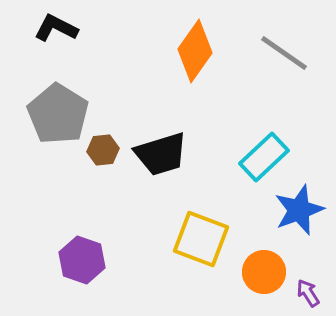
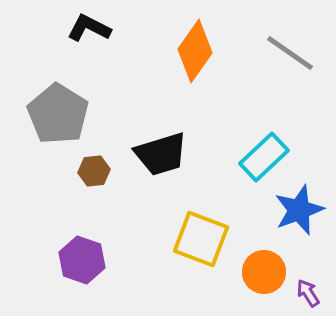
black L-shape: moved 33 px right
gray line: moved 6 px right
brown hexagon: moved 9 px left, 21 px down
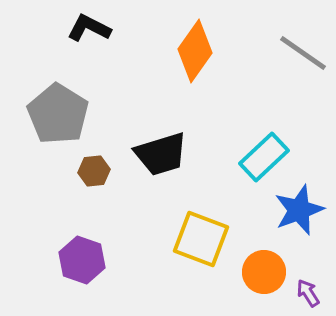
gray line: moved 13 px right
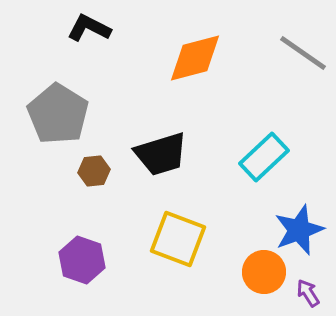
orange diamond: moved 7 px down; rotated 40 degrees clockwise
blue star: moved 20 px down
yellow square: moved 23 px left
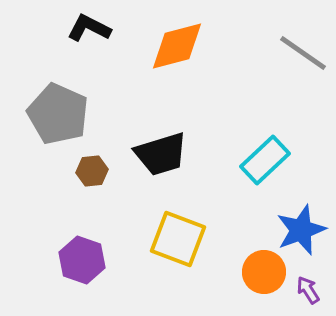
orange diamond: moved 18 px left, 12 px up
gray pentagon: rotated 8 degrees counterclockwise
cyan rectangle: moved 1 px right, 3 px down
brown hexagon: moved 2 px left
blue star: moved 2 px right
purple arrow: moved 3 px up
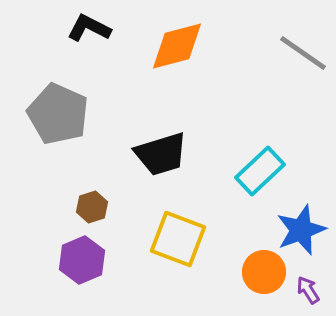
cyan rectangle: moved 5 px left, 11 px down
brown hexagon: moved 36 px down; rotated 12 degrees counterclockwise
purple hexagon: rotated 18 degrees clockwise
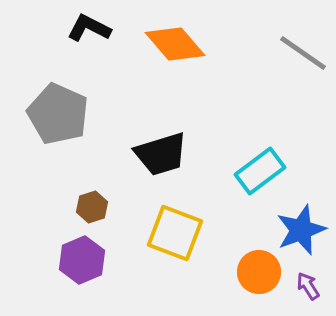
orange diamond: moved 2 px left, 2 px up; rotated 64 degrees clockwise
cyan rectangle: rotated 6 degrees clockwise
yellow square: moved 3 px left, 6 px up
orange circle: moved 5 px left
purple arrow: moved 4 px up
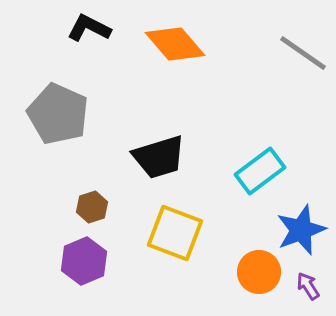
black trapezoid: moved 2 px left, 3 px down
purple hexagon: moved 2 px right, 1 px down
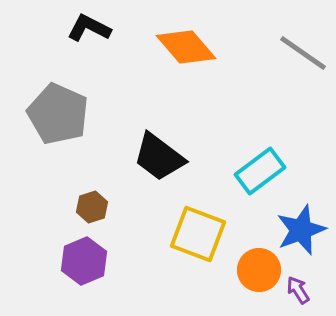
orange diamond: moved 11 px right, 3 px down
black trapezoid: rotated 54 degrees clockwise
yellow square: moved 23 px right, 1 px down
orange circle: moved 2 px up
purple arrow: moved 10 px left, 4 px down
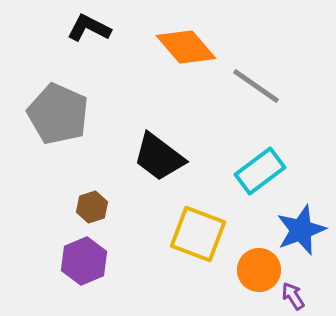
gray line: moved 47 px left, 33 px down
purple arrow: moved 5 px left, 6 px down
